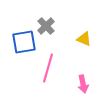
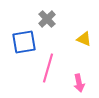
gray cross: moved 1 px right, 7 px up
pink arrow: moved 4 px left, 1 px up
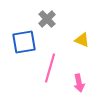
yellow triangle: moved 2 px left, 1 px down
pink line: moved 2 px right
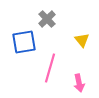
yellow triangle: rotated 28 degrees clockwise
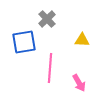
yellow triangle: rotated 49 degrees counterclockwise
pink line: rotated 12 degrees counterclockwise
pink arrow: rotated 18 degrees counterclockwise
